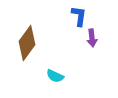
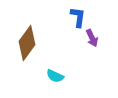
blue L-shape: moved 1 px left, 1 px down
purple arrow: rotated 18 degrees counterclockwise
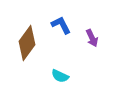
blue L-shape: moved 17 px left, 8 px down; rotated 35 degrees counterclockwise
cyan semicircle: moved 5 px right
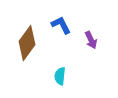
purple arrow: moved 1 px left, 2 px down
cyan semicircle: rotated 72 degrees clockwise
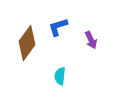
blue L-shape: moved 3 px left, 2 px down; rotated 80 degrees counterclockwise
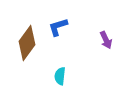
purple arrow: moved 15 px right
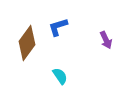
cyan semicircle: rotated 138 degrees clockwise
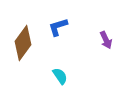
brown diamond: moved 4 px left
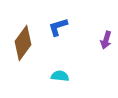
purple arrow: rotated 42 degrees clockwise
cyan semicircle: rotated 48 degrees counterclockwise
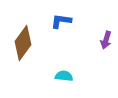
blue L-shape: moved 3 px right, 6 px up; rotated 25 degrees clockwise
cyan semicircle: moved 4 px right
